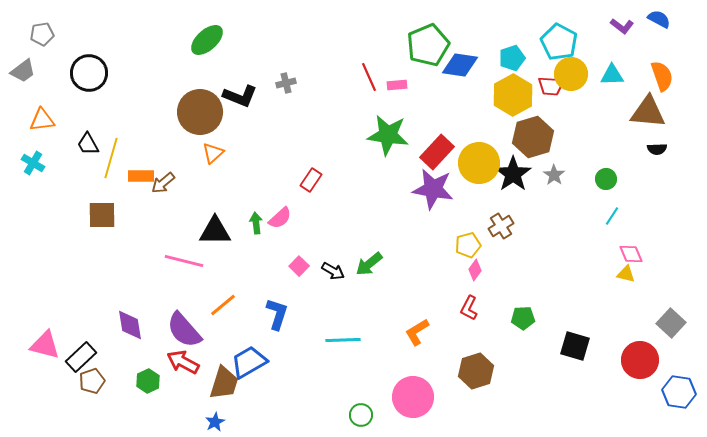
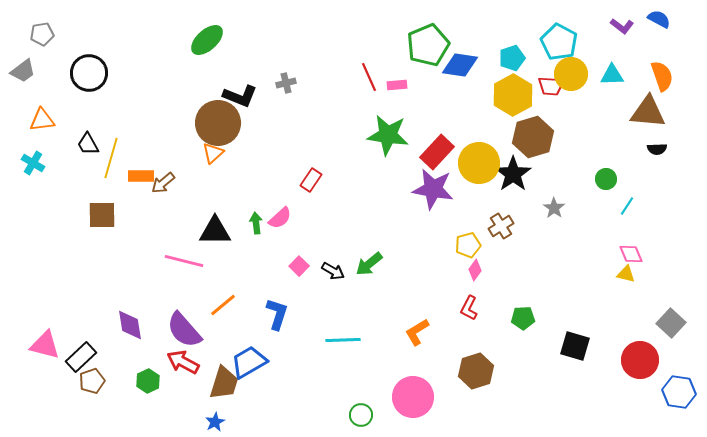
brown circle at (200, 112): moved 18 px right, 11 px down
gray star at (554, 175): moved 33 px down
cyan line at (612, 216): moved 15 px right, 10 px up
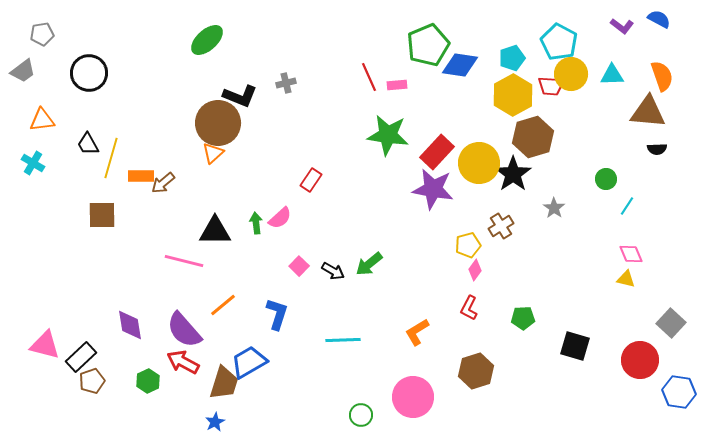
yellow triangle at (626, 274): moved 5 px down
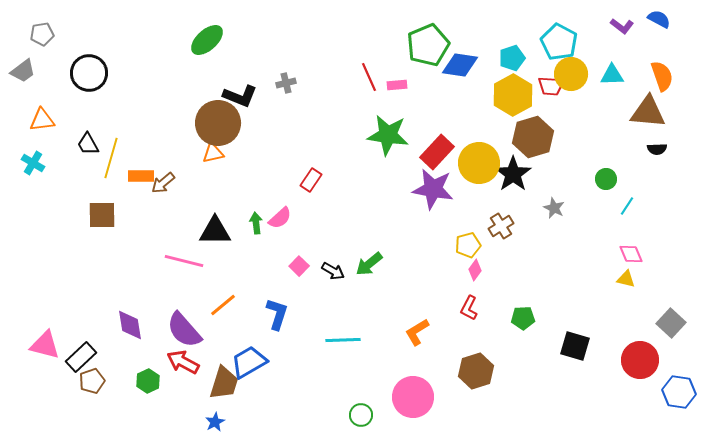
orange triangle at (213, 153): rotated 30 degrees clockwise
gray star at (554, 208): rotated 10 degrees counterclockwise
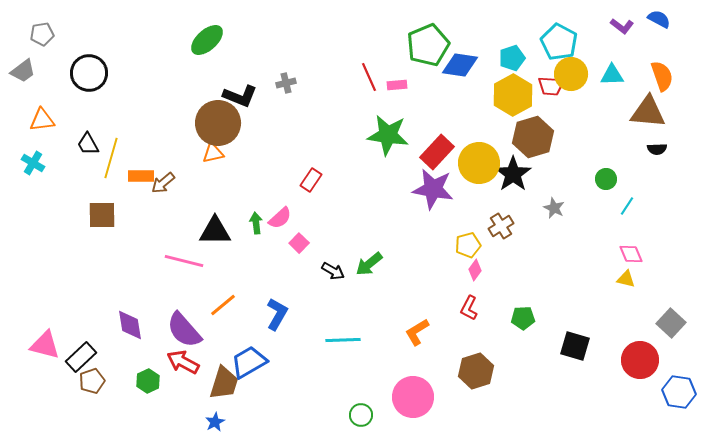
pink square at (299, 266): moved 23 px up
blue L-shape at (277, 314): rotated 12 degrees clockwise
